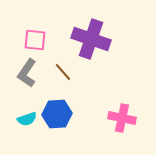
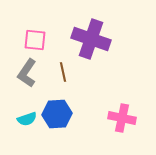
brown line: rotated 30 degrees clockwise
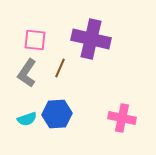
purple cross: rotated 6 degrees counterclockwise
brown line: moved 3 px left, 4 px up; rotated 36 degrees clockwise
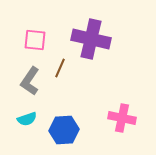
gray L-shape: moved 3 px right, 8 px down
blue hexagon: moved 7 px right, 16 px down
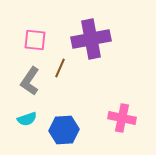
purple cross: rotated 24 degrees counterclockwise
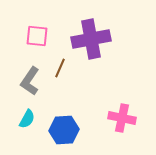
pink square: moved 2 px right, 4 px up
cyan semicircle: rotated 42 degrees counterclockwise
